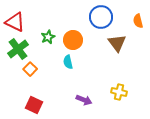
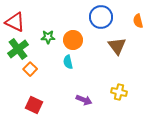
green star: rotated 24 degrees clockwise
brown triangle: moved 3 px down
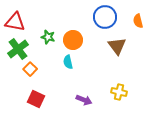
blue circle: moved 4 px right
red triangle: rotated 15 degrees counterclockwise
green star: rotated 16 degrees clockwise
red square: moved 2 px right, 6 px up
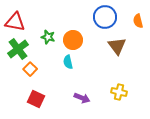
purple arrow: moved 2 px left, 2 px up
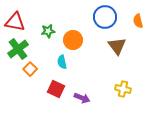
green star: moved 6 px up; rotated 24 degrees counterclockwise
cyan semicircle: moved 6 px left
yellow cross: moved 4 px right, 3 px up
red square: moved 20 px right, 10 px up
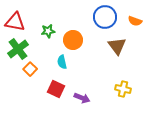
orange semicircle: moved 3 px left; rotated 56 degrees counterclockwise
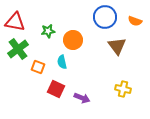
orange square: moved 8 px right, 2 px up; rotated 24 degrees counterclockwise
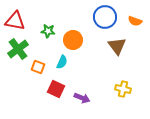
red triangle: moved 1 px up
green star: rotated 16 degrees clockwise
cyan semicircle: rotated 144 degrees counterclockwise
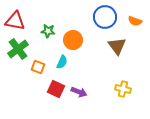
purple arrow: moved 3 px left, 6 px up
